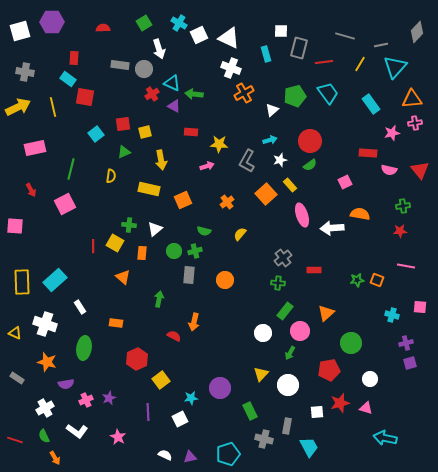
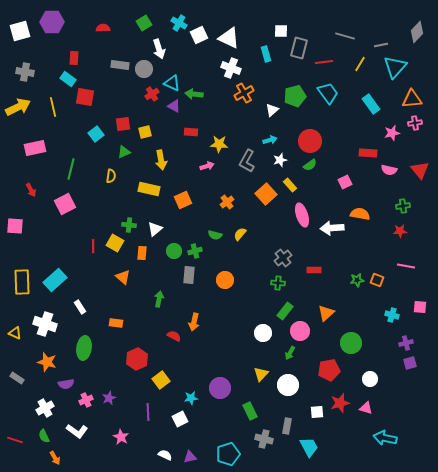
green semicircle at (204, 231): moved 11 px right, 4 px down
pink star at (118, 437): moved 3 px right
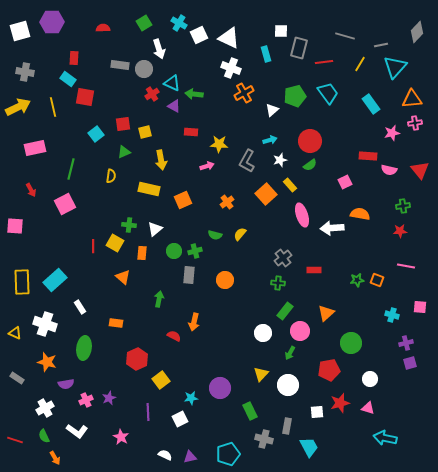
red rectangle at (368, 153): moved 3 px down
pink triangle at (366, 408): moved 2 px right
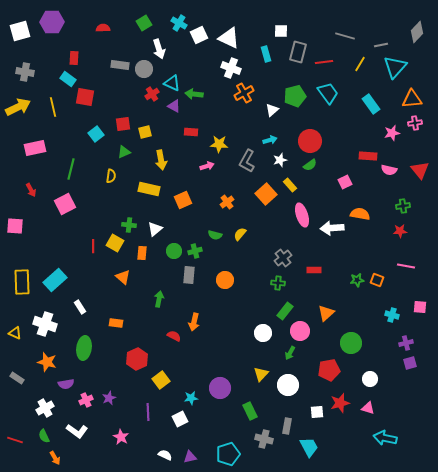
gray rectangle at (299, 48): moved 1 px left, 4 px down
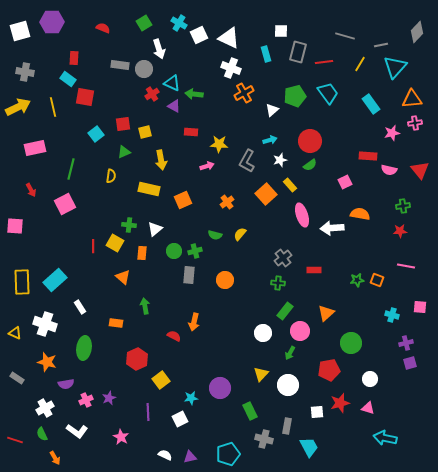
red semicircle at (103, 28): rotated 24 degrees clockwise
green arrow at (159, 299): moved 14 px left, 7 px down; rotated 21 degrees counterclockwise
green semicircle at (44, 436): moved 2 px left, 2 px up
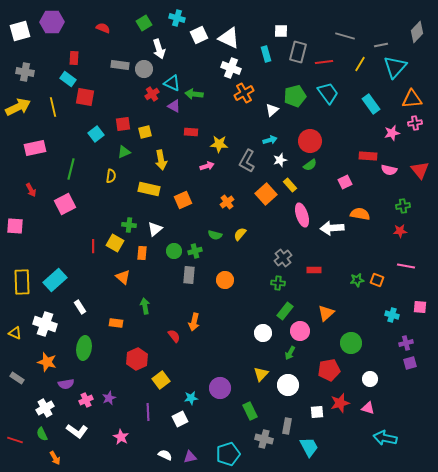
cyan cross at (179, 23): moved 2 px left, 5 px up; rotated 14 degrees counterclockwise
red semicircle at (174, 336): rotated 24 degrees clockwise
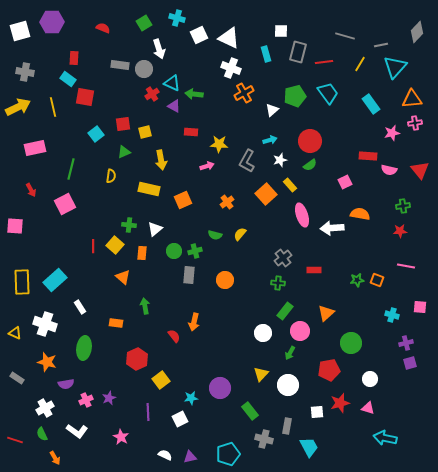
yellow square at (115, 243): moved 2 px down; rotated 12 degrees clockwise
green rectangle at (250, 411): rotated 12 degrees counterclockwise
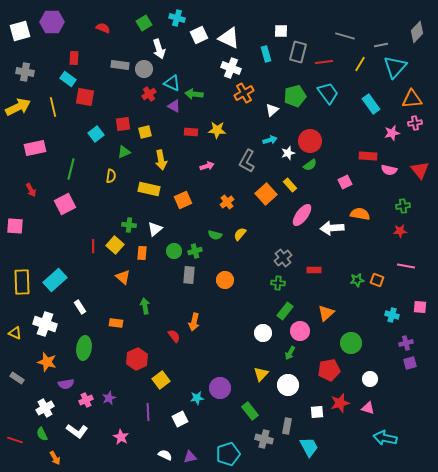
red cross at (152, 94): moved 3 px left
yellow star at (219, 144): moved 2 px left, 14 px up
white star at (280, 160): moved 8 px right, 7 px up
pink ellipse at (302, 215): rotated 55 degrees clockwise
cyan star at (191, 398): moved 6 px right
